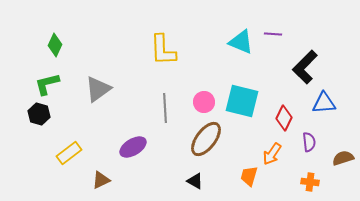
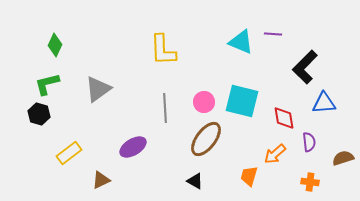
red diamond: rotated 35 degrees counterclockwise
orange arrow: moved 3 px right; rotated 15 degrees clockwise
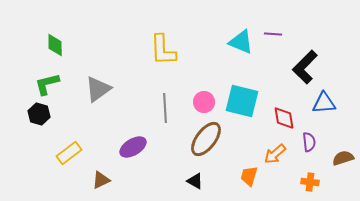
green diamond: rotated 25 degrees counterclockwise
